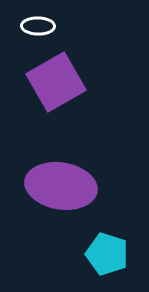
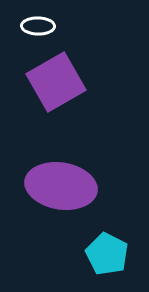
cyan pentagon: rotated 9 degrees clockwise
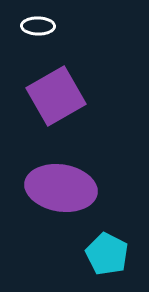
purple square: moved 14 px down
purple ellipse: moved 2 px down
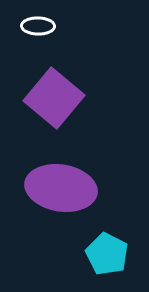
purple square: moved 2 px left, 2 px down; rotated 20 degrees counterclockwise
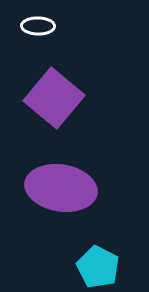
cyan pentagon: moved 9 px left, 13 px down
